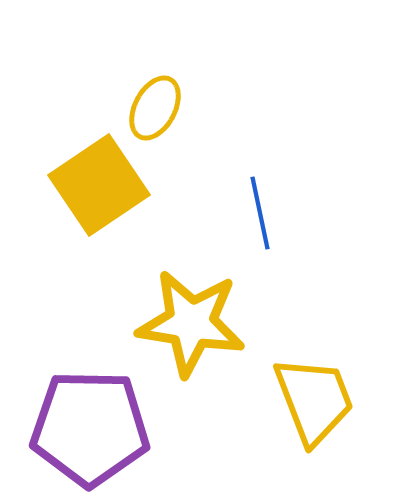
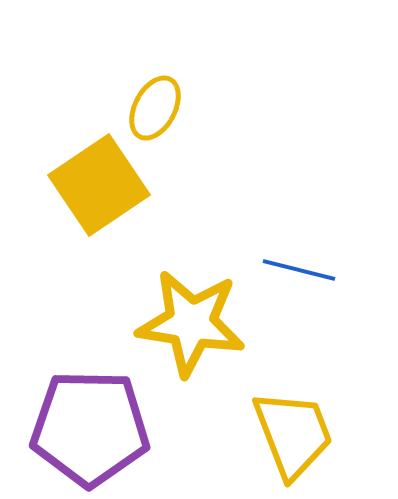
blue line: moved 39 px right, 57 px down; rotated 64 degrees counterclockwise
yellow trapezoid: moved 21 px left, 34 px down
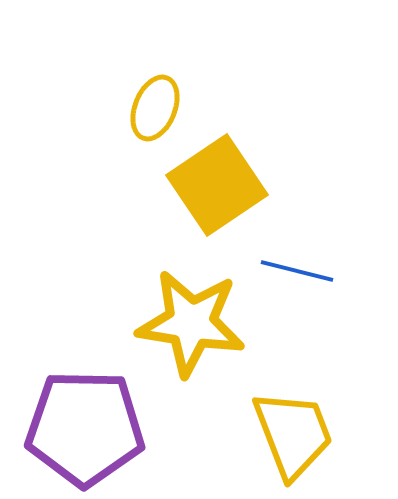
yellow ellipse: rotated 6 degrees counterclockwise
yellow square: moved 118 px right
blue line: moved 2 px left, 1 px down
purple pentagon: moved 5 px left
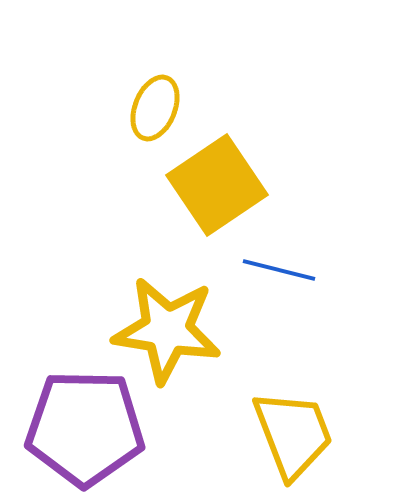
blue line: moved 18 px left, 1 px up
yellow star: moved 24 px left, 7 px down
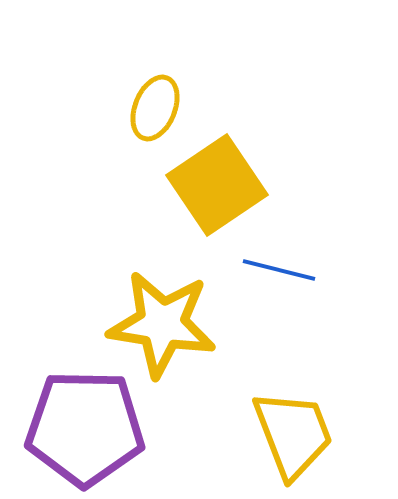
yellow star: moved 5 px left, 6 px up
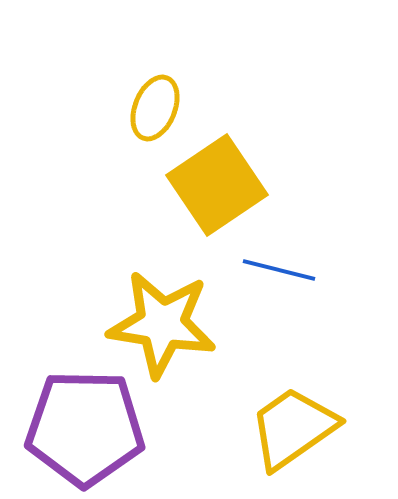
yellow trapezoid: moved 6 px up; rotated 104 degrees counterclockwise
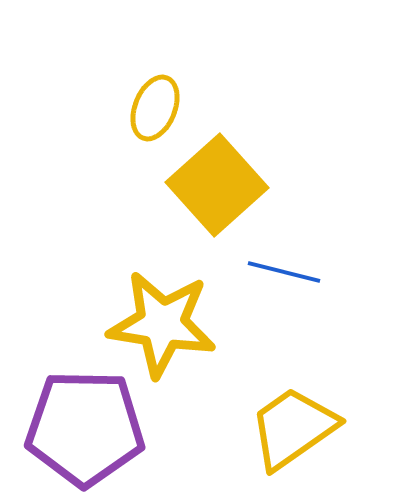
yellow square: rotated 8 degrees counterclockwise
blue line: moved 5 px right, 2 px down
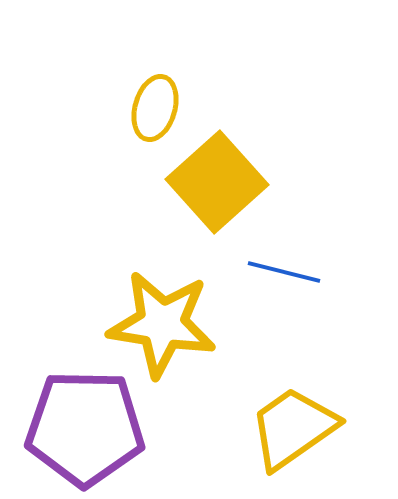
yellow ellipse: rotated 6 degrees counterclockwise
yellow square: moved 3 px up
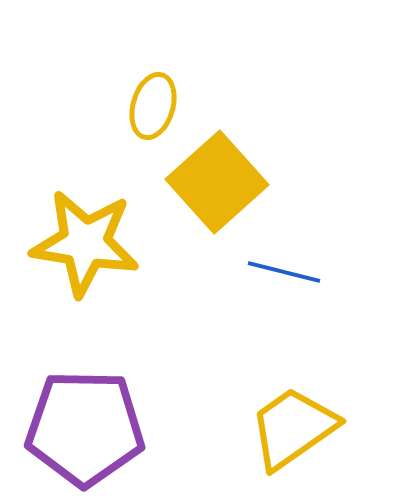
yellow ellipse: moved 2 px left, 2 px up
yellow star: moved 77 px left, 81 px up
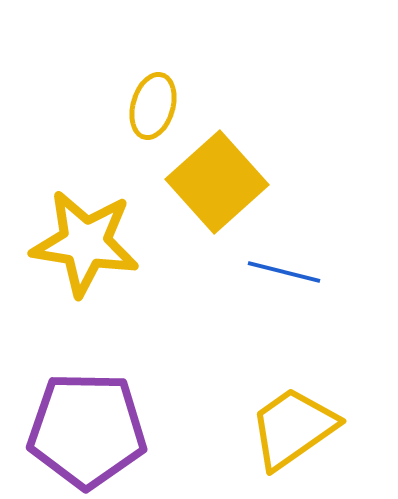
purple pentagon: moved 2 px right, 2 px down
